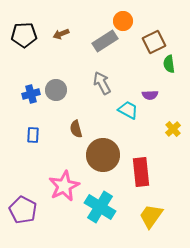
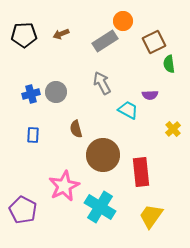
gray circle: moved 2 px down
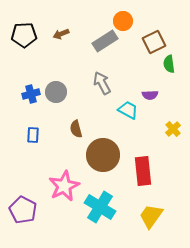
red rectangle: moved 2 px right, 1 px up
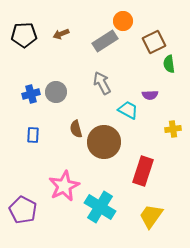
yellow cross: rotated 35 degrees clockwise
brown circle: moved 1 px right, 13 px up
red rectangle: rotated 24 degrees clockwise
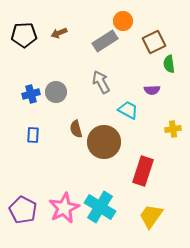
brown arrow: moved 2 px left, 1 px up
gray arrow: moved 1 px left, 1 px up
purple semicircle: moved 2 px right, 5 px up
pink star: moved 22 px down
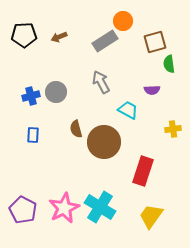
brown arrow: moved 4 px down
brown square: moved 1 px right; rotated 10 degrees clockwise
blue cross: moved 2 px down
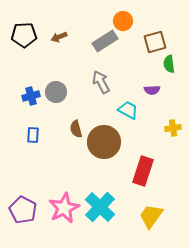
yellow cross: moved 1 px up
cyan cross: rotated 12 degrees clockwise
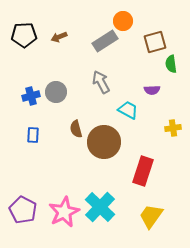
green semicircle: moved 2 px right
pink star: moved 4 px down
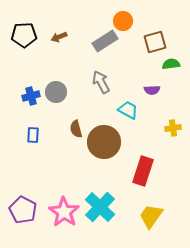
green semicircle: rotated 90 degrees clockwise
pink star: rotated 12 degrees counterclockwise
